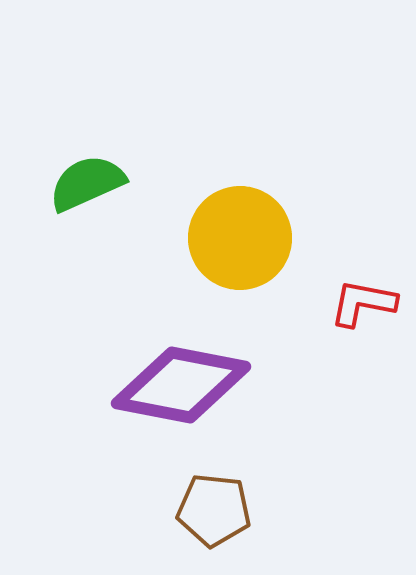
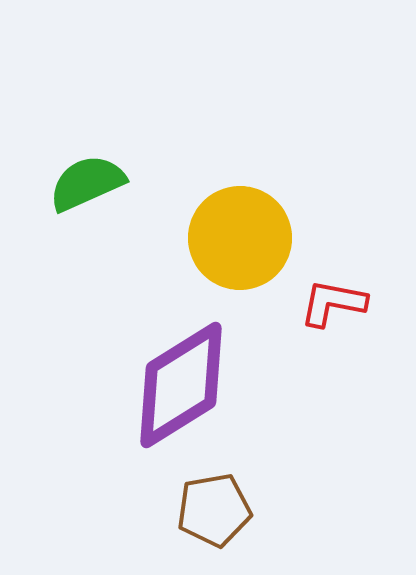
red L-shape: moved 30 px left
purple diamond: rotated 43 degrees counterclockwise
brown pentagon: rotated 16 degrees counterclockwise
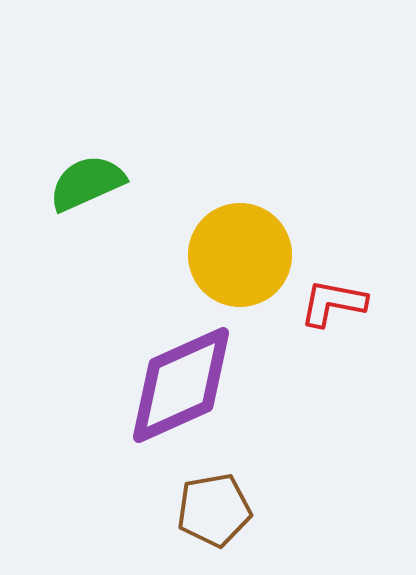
yellow circle: moved 17 px down
purple diamond: rotated 8 degrees clockwise
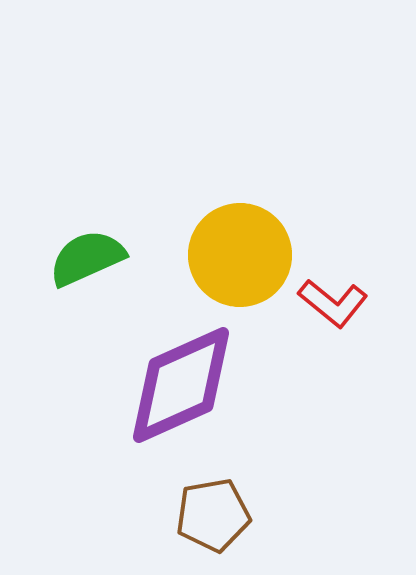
green semicircle: moved 75 px down
red L-shape: rotated 152 degrees counterclockwise
brown pentagon: moved 1 px left, 5 px down
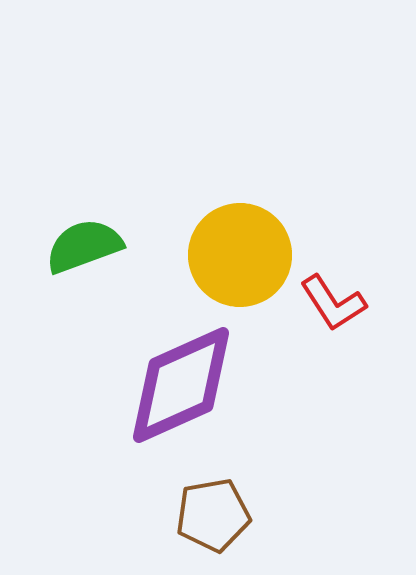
green semicircle: moved 3 px left, 12 px up; rotated 4 degrees clockwise
red L-shape: rotated 18 degrees clockwise
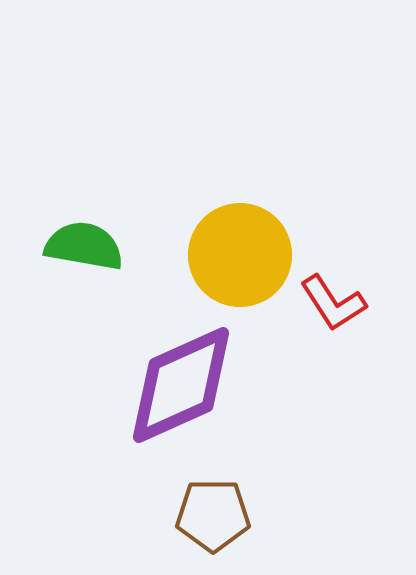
green semicircle: rotated 30 degrees clockwise
brown pentagon: rotated 10 degrees clockwise
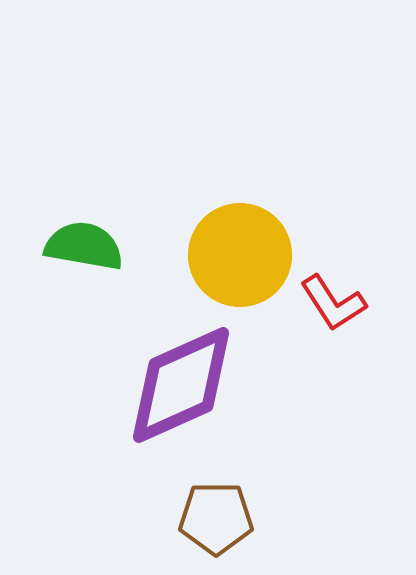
brown pentagon: moved 3 px right, 3 px down
